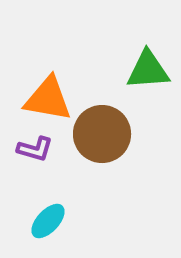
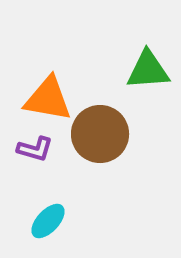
brown circle: moved 2 px left
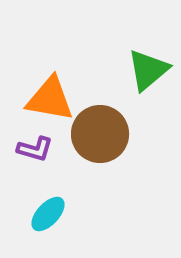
green triangle: rotated 36 degrees counterclockwise
orange triangle: moved 2 px right
cyan ellipse: moved 7 px up
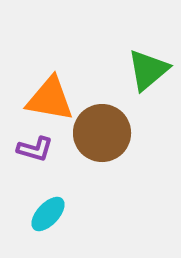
brown circle: moved 2 px right, 1 px up
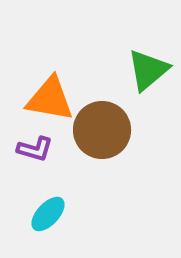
brown circle: moved 3 px up
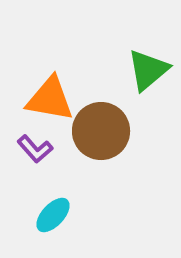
brown circle: moved 1 px left, 1 px down
purple L-shape: rotated 33 degrees clockwise
cyan ellipse: moved 5 px right, 1 px down
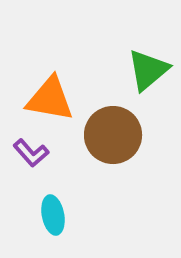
brown circle: moved 12 px right, 4 px down
purple L-shape: moved 4 px left, 4 px down
cyan ellipse: rotated 54 degrees counterclockwise
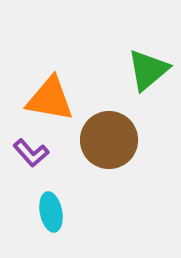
brown circle: moved 4 px left, 5 px down
cyan ellipse: moved 2 px left, 3 px up
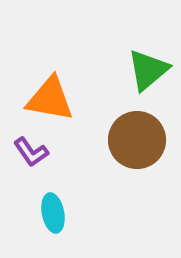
brown circle: moved 28 px right
purple L-shape: moved 1 px up; rotated 6 degrees clockwise
cyan ellipse: moved 2 px right, 1 px down
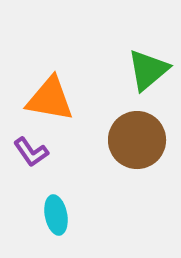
cyan ellipse: moved 3 px right, 2 px down
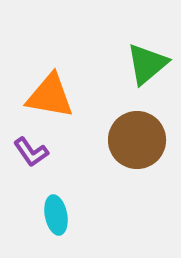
green triangle: moved 1 px left, 6 px up
orange triangle: moved 3 px up
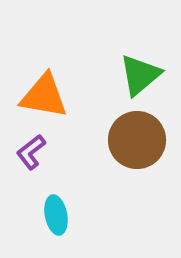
green triangle: moved 7 px left, 11 px down
orange triangle: moved 6 px left
purple L-shape: rotated 87 degrees clockwise
